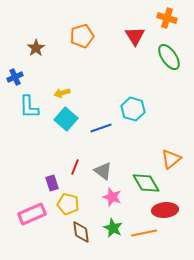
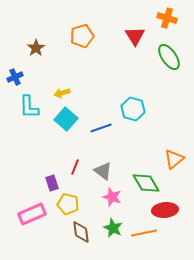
orange triangle: moved 3 px right
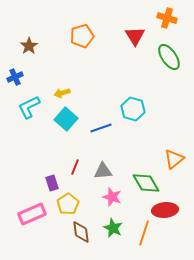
brown star: moved 7 px left, 2 px up
cyan L-shape: rotated 65 degrees clockwise
gray triangle: rotated 42 degrees counterclockwise
yellow pentagon: rotated 25 degrees clockwise
orange line: rotated 60 degrees counterclockwise
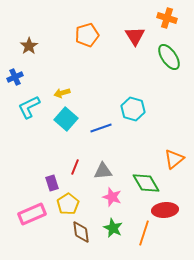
orange pentagon: moved 5 px right, 1 px up
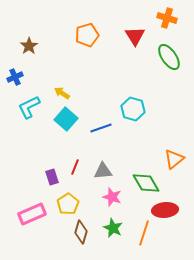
yellow arrow: rotated 49 degrees clockwise
purple rectangle: moved 6 px up
brown diamond: rotated 25 degrees clockwise
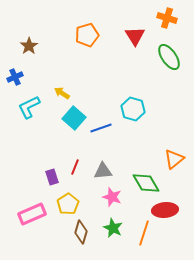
cyan square: moved 8 px right, 1 px up
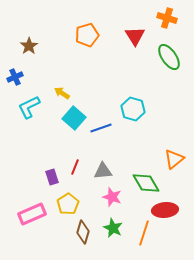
brown diamond: moved 2 px right
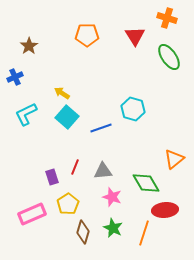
orange pentagon: rotated 15 degrees clockwise
cyan L-shape: moved 3 px left, 7 px down
cyan square: moved 7 px left, 1 px up
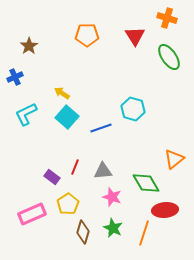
purple rectangle: rotated 35 degrees counterclockwise
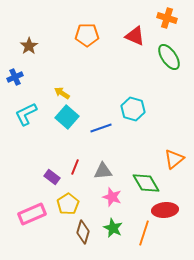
red triangle: rotated 35 degrees counterclockwise
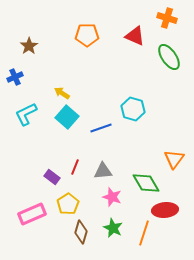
orange triangle: rotated 15 degrees counterclockwise
brown diamond: moved 2 px left
